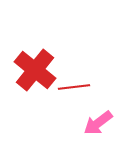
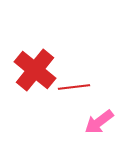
pink arrow: moved 1 px right, 1 px up
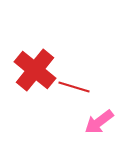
red line: rotated 24 degrees clockwise
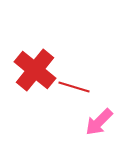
pink arrow: rotated 8 degrees counterclockwise
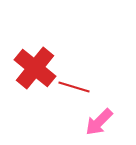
red cross: moved 2 px up
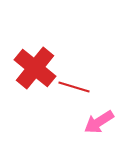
pink arrow: rotated 12 degrees clockwise
